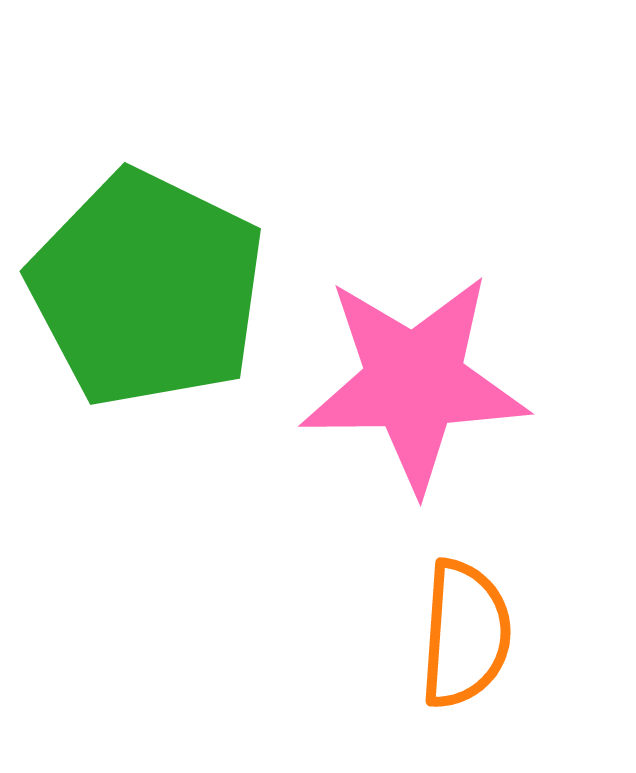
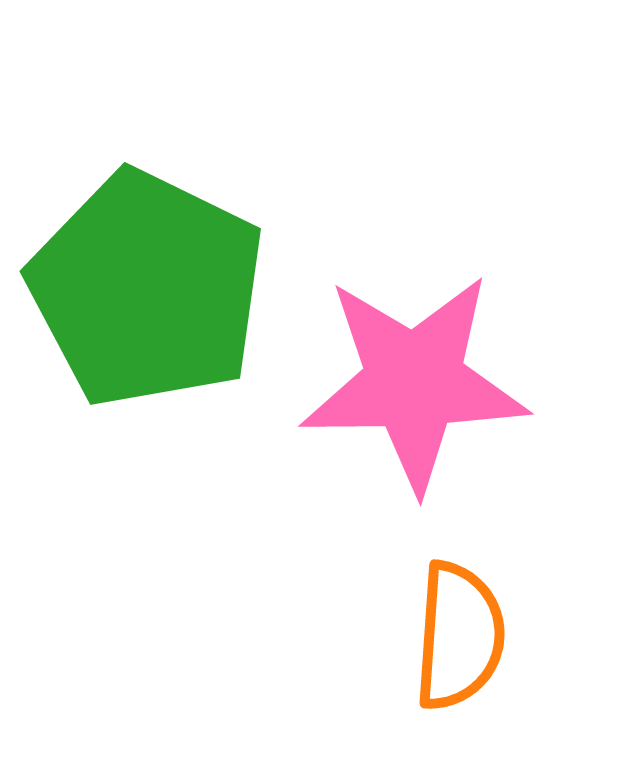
orange semicircle: moved 6 px left, 2 px down
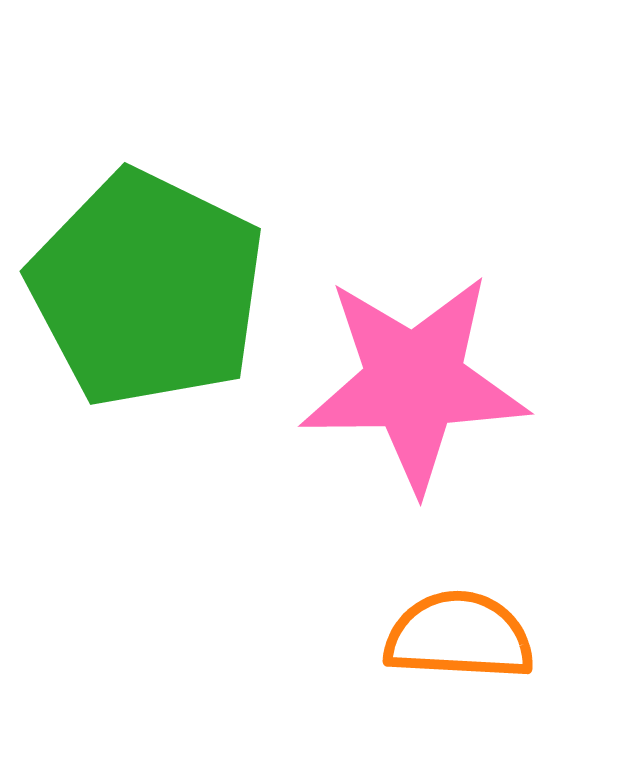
orange semicircle: rotated 91 degrees counterclockwise
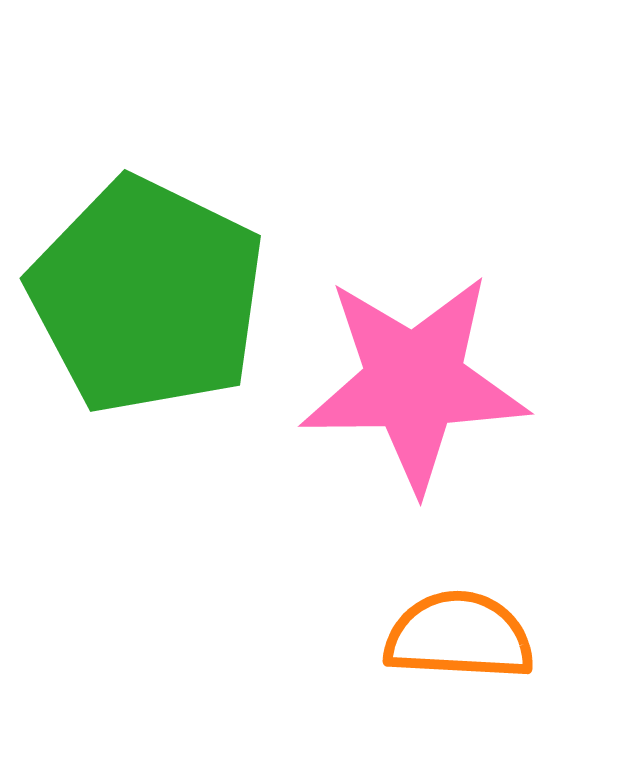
green pentagon: moved 7 px down
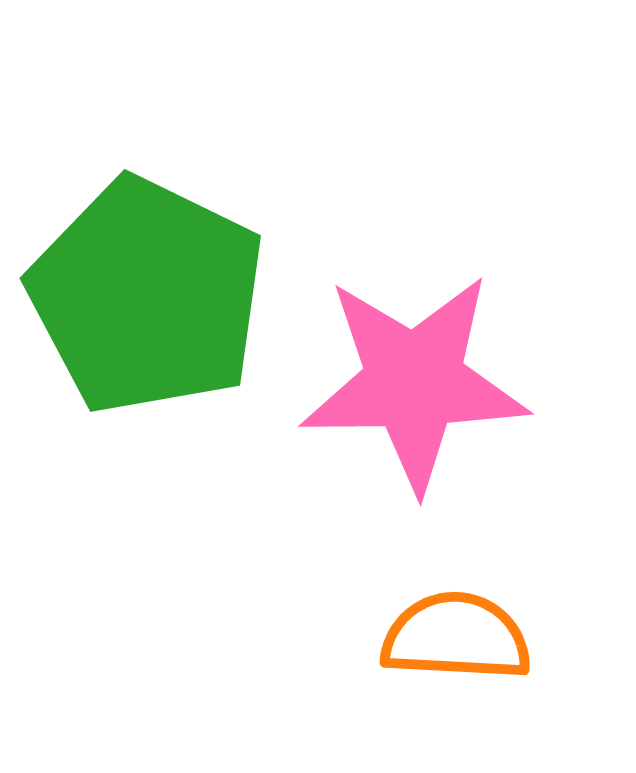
orange semicircle: moved 3 px left, 1 px down
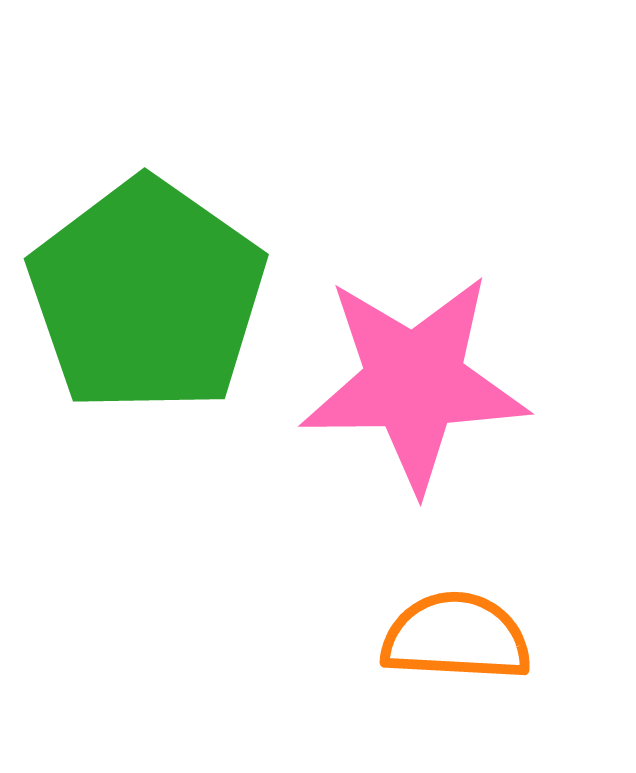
green pentagon: rotated 9 degrees clockwise
